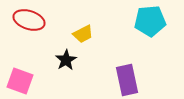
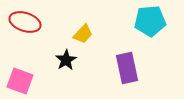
red ellipse: moved 4 px left, 2 px down
yellow trapezoid: rotated 20 degrees counterclockwise
purple rectangle: moved 12 px up
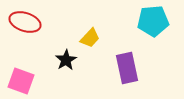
cyan pentagon: moved 3 px right
yellow trapezoid: moved 7 px right, 4 px down
pink square: moved 1 px right
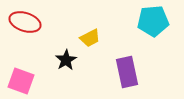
yellow trapezoid: rotated 20 degrees clockwise
purple rectangle: moved 4 px down
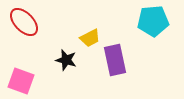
red ellipse: moved 1 px left; rotated 28 degrees clockwise
black star: rotated 25 degrees counterclockwise
purple rectangle: moved 12 px left, 12 px up
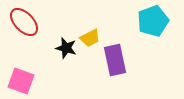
cyan pentagon: rotated 16 degrees counterclockwise
black star: moved 12 px up
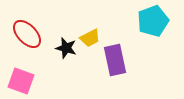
red ellipse: moved 3 px right, 12 px down
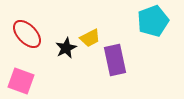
black star: rotated 30 degrees clockwise
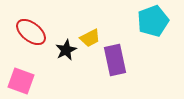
red ellipse: moved 4 px right, 2 px up; rotated 8 degrees counterclockwise
black star: moved 2 px down
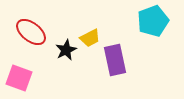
pink square: moved 2 px left, 3 px up
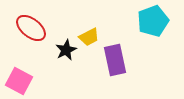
red ellipse: moved 4 px up
yellow trapezoid: moved 1 px left, 1 px up
pink square: moved 3 px down; rotated 8 degrees clockwise
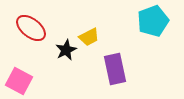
purple rectangle: moved 9 px down
